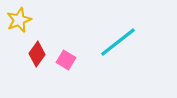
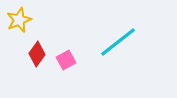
pink square: rotated 30 degrees clockwise
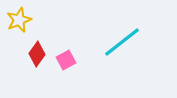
cyan line: moved 4 px right
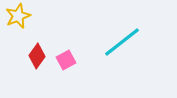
yellow star: moved 1 px left, 4 px up
red diamond: moved 2 px down
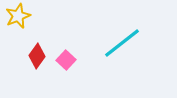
cyan line: moved 1 px down
pink square: rotated 18 degrees counterclockwise
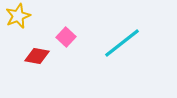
red diamond: rotated 65 degrees clockwise
pink square: moved 23 px up
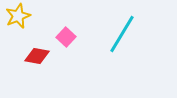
cyan line: moved 9 px up; rotated 21 degrees counterclockwise
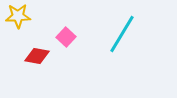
yellow star: rotated 20 degrees clockwise
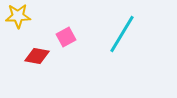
pink square: rotated 18 degrees clockwise
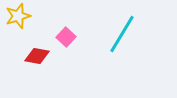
yellow star: rotated 15 degrees counterclockwise
pink square: rotated 18 degrees counterclockwise
